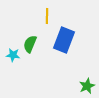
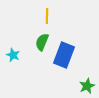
blue rectangle: moved 15 px down
green semicircle: moved 12 px right, 2 px up
cyan star: rotated 16 degrees clockwise
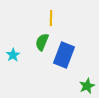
yellow line: moved 4 px right, 2 px down
cyan star: rotated 16 degrees clockwise
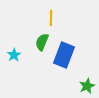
cyan star: moved 1 px right
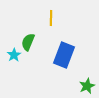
green semicircle: moved 14 px left
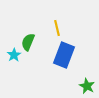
yellow line: moved 6 px right, 10 px down; rotated 14 degrees counterclockwise
green star: rotated 21 degrees counterclockwise
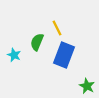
yellow line: rotated 14 degrees counterclockwise
green semicircle: moved 9 px right
cyan star: rotated 16 degrees counterclockwise
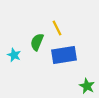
blue rectangle: rotated 60 degrees clockwise
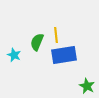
yellow line: moved 1 px left, 7 px down; rotated 21 degrees clockwise
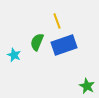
yellow line: moved 1 px right, 14 px up; rotated 14 degrees counterclockwise
blue rectangle: moved 10 px up; rotated 10 degrees counterclockwise
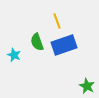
green semicircle: rotated 42 degrees counterclockwise
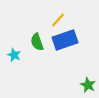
yellow line: moved 1 px right, 1 px up; rotated 63 degrees clockwise
blue rectangle: moved 1 px right, 5 px up
green star: moved 1 px right, 1 px up
